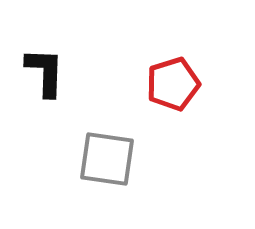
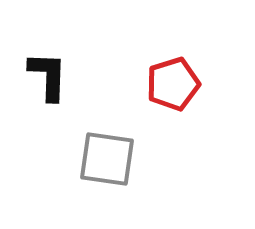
black L-shape: moved 3 px right, 4 px down
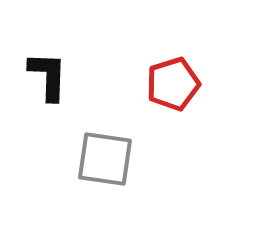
gray square: moved 2 px left
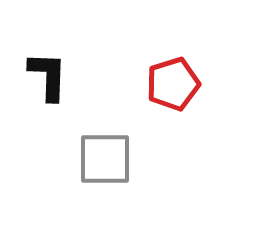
gray square: rotated 8 degrees counterclockwise
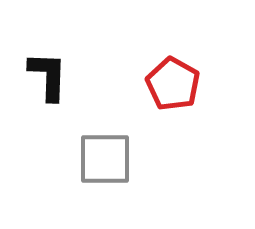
red pentagon: rotated 26 degrees counterclockwise
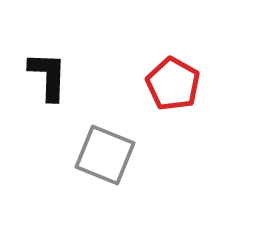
gray square: moved 4 px up; rotated 22 degrees clockwise
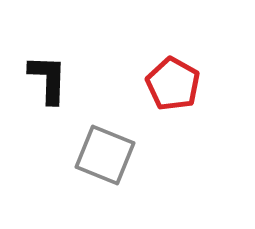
black L-shape: moved 3 px down
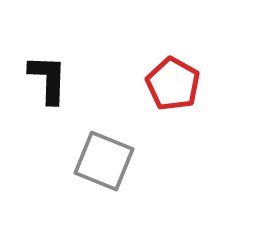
gray square: moved 1 px left, 6 px down
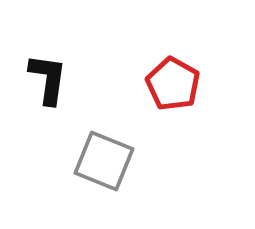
black L-shape: rotated 6 degrees clockwise
